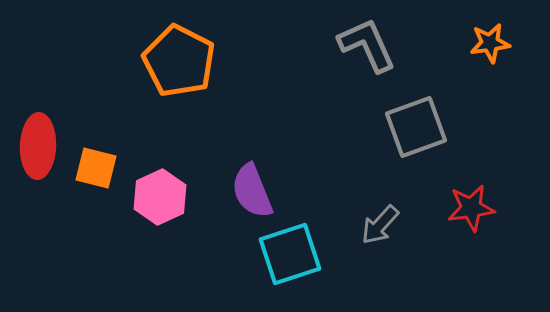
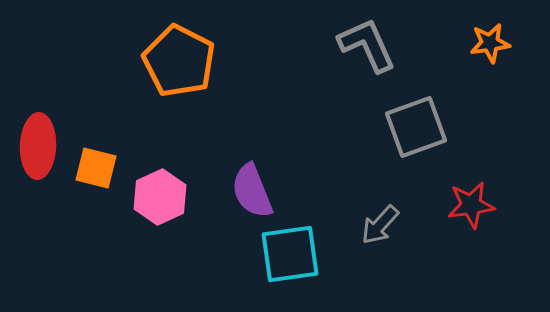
red star: moved 3 px up
cyan square: rotated 10 degrees clockwise
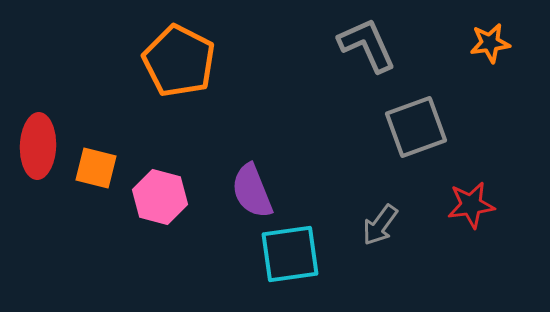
pink hexagon: rotated 20 degrees counterclockwise
gray arrow: rotated 6 degrees counterclockwise
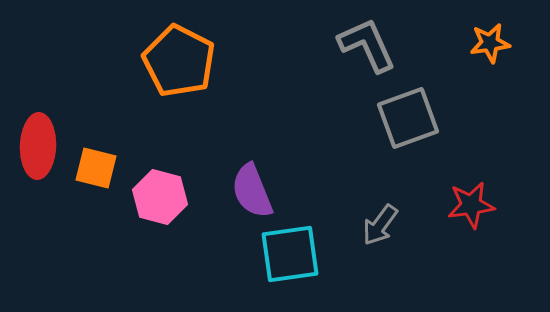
gray square: moved 8 px left, 9 px up
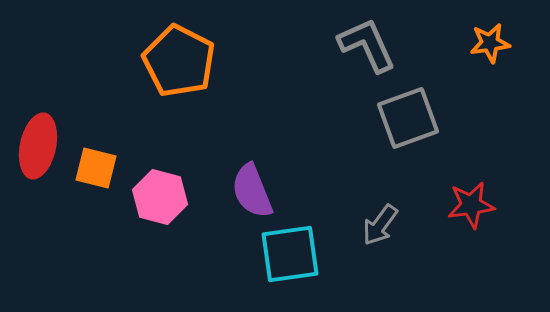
red ellipse: rotated 10 degrees clockwise
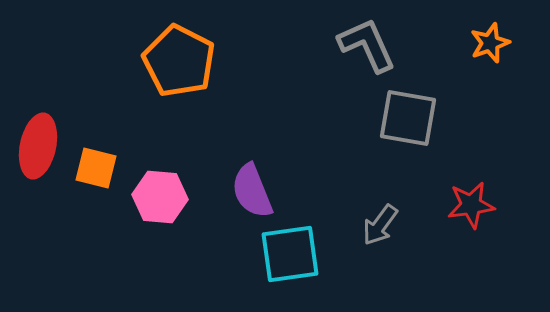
orange star: rotated 12 degrees counterclockwise
gray square: rotated 30 degrees clockwise
pink hexagon: rotated 10 degrees counterclockwise
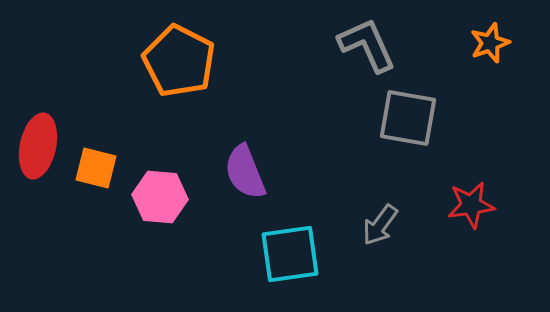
purple semicircle: moved 7 px left, 19 px up
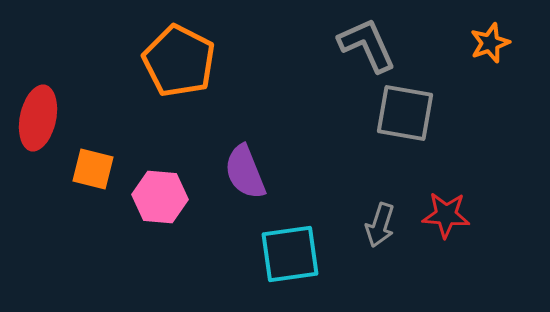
gray square: moved 3 px left, 5 px up
red ellipse: moved 28 px up
orange square: moved 3 px left, 1 px down
red star: moved 25 px left, 10 px down; rotated 12 degrees clockwise
gray arrow: rotated 18 degrees counterclockwise
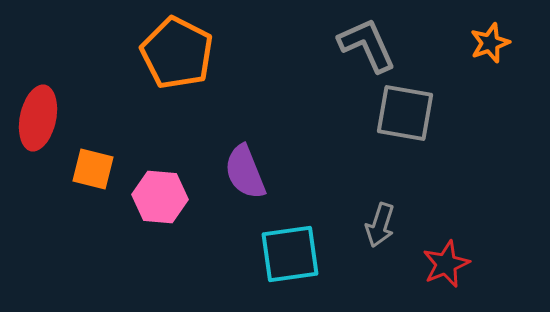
orange pentagon: moved 2 px left, 8 px up
red star: moved 49 px down; rotated 27 degrees counterclockwise
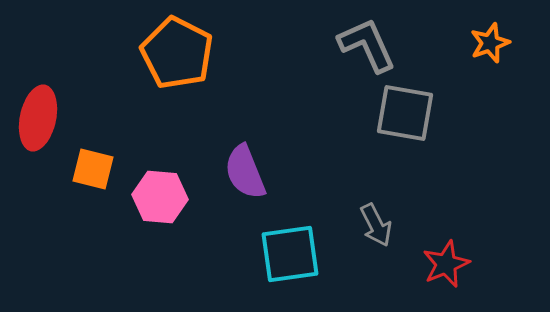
gray arrow: moved 4 px left; rotated 45 degrees counterclockwise
